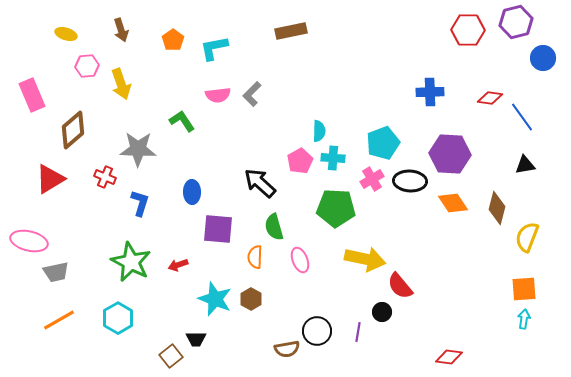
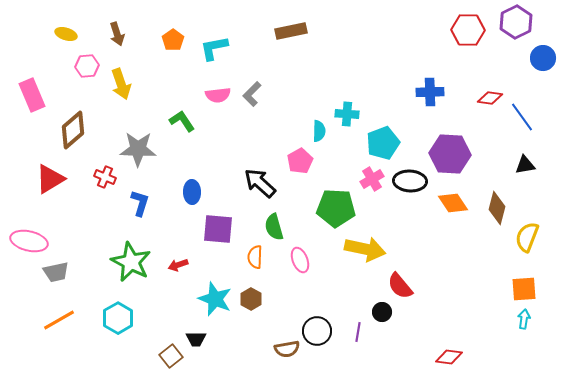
purple hexagon at (516, 22): rotated 12 degrees counterclockwise
brown arrow at (121, 30): moved 4 px left, 4 px down
cyan cross at (333, 158): moved 14 px right, 44 px up
yellow arrow at (365, 259): moved 10 px up
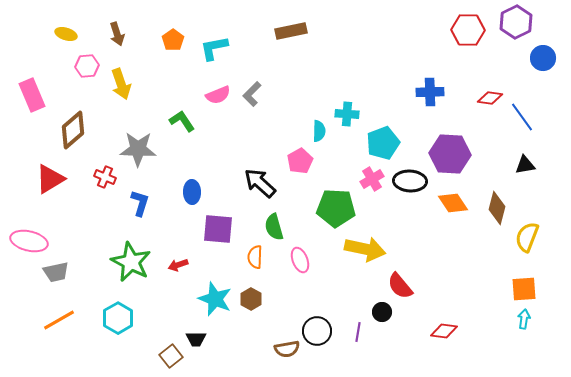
pink semicircle at (218, 95): rotated 15 degrees counterclockwise
red diamond at (449, 357): moved 5 px left, 26 px up
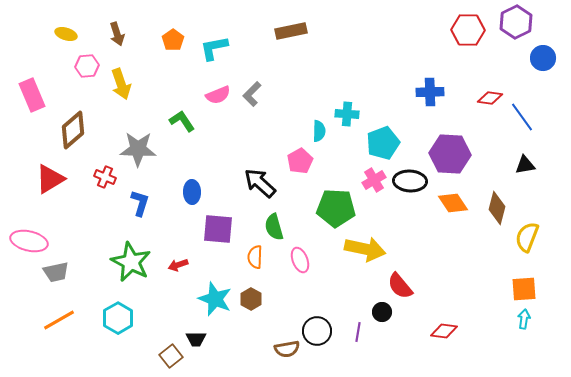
pink cross at (372, 179): moved 2 px right, 1 px down
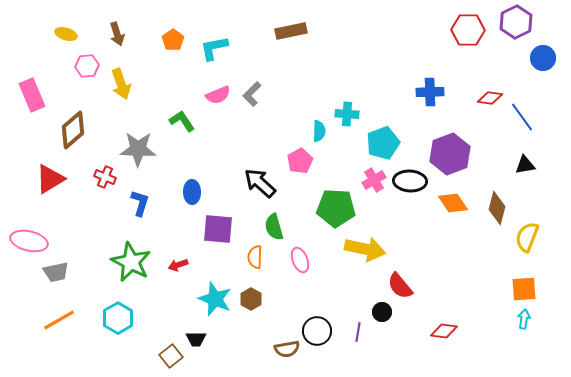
purple hexagon at (450, 154): rotated 24 degrees counterclockwise
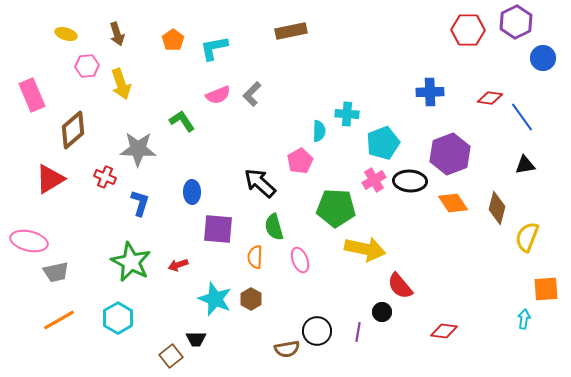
orange square at (524, 289): moved 22 px right
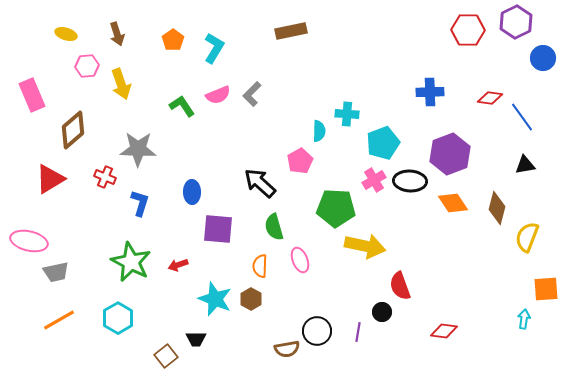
cyan L-shape at (214, 48): rotated 132 degrees clockwise
green L-shape at (182, 121): moved 15 px up
yellow arrow at (365, 249): moved 3 px up
orange semicircle at (255, 257): moved 5 px right, 9 px down
red semicircle at (400, 286): rotated 20 degrees clockwise
brown square at (171, 356): moved 5 px left
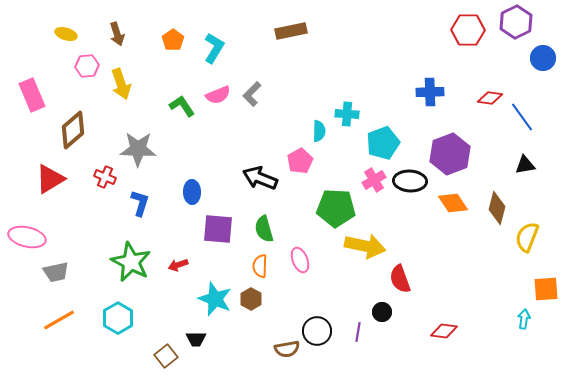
black arrow at (260, 183): moved 5 px up; rotated 20 degrees counterclockwise
green semicircle at (274, 227): moved 10 px left, 2 px down
pink ellipse at (29, 241): moved 2 px left, 4 px up
red semicircle at (400, 286): moved 7 px up
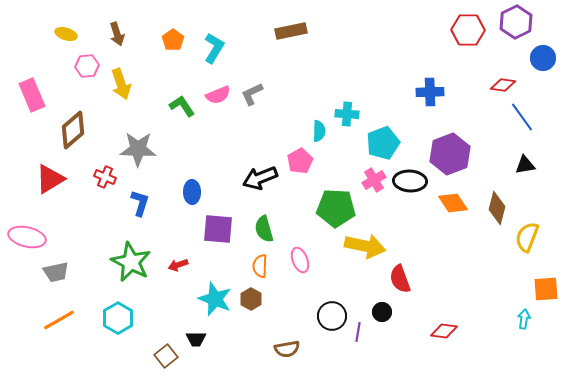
gray L-shape at (252, 94): rotated 20 degrees clockwise
red diamond at (490, 98): moved 13 px right, 13 px up
black arrow at (260, 178): rotated 44 degrees counterclockwise
black circle at (317, 331): moved 15 px right, 15 px up
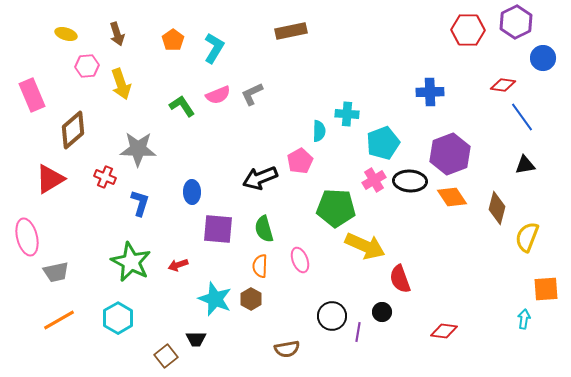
orange diamond at (453, 203): moved 1 px left, 6 px up
pink ellipse at (27, 237): rotated 63 degrees clockwise
yellow arrow at (365, 246): rotated 12 degrees clockwise
